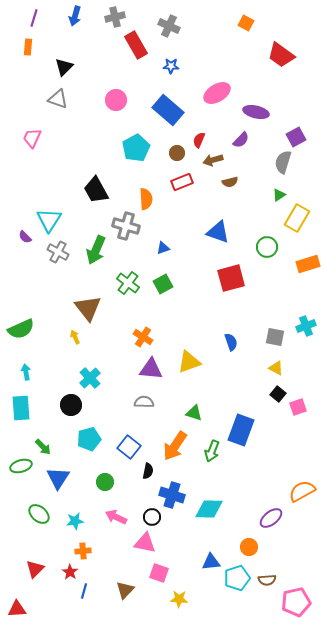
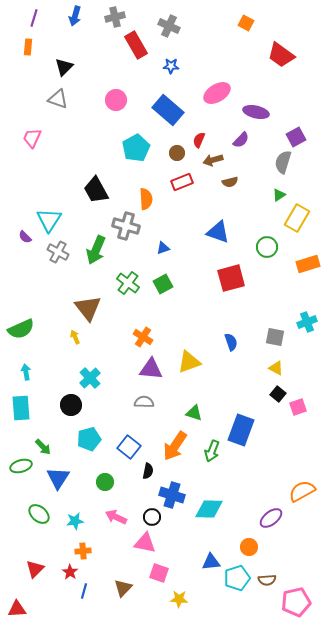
cyan cross at (306, 326): moved 1 px right, 4 px up
brown triangle at (125, 590): moved 2 px left, 2 px up
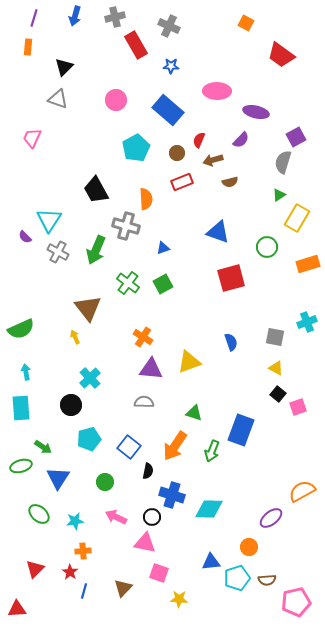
pink ellipse at (217, 93): moved 2 px up; rotated 32 degrees clockwise
green arrow at (43, 447): rotated 12 degrees counterclockwise
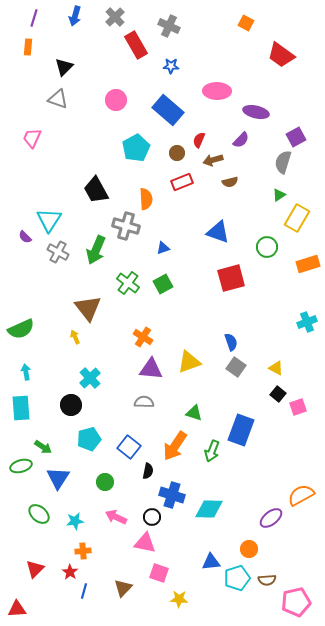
gray cross at (115, 17): rotated 30 degrees counterclockwise
gray square at (275, 337): moved 39 px left, 30 px down; rotated 24 degrees clockwise
orange semicircle at (302, 491): moved 1 px left, 4 px down
orange circle at (249, 547): moved 2 px down
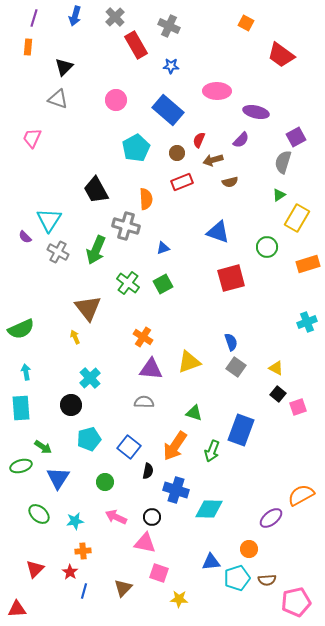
blue cross at (172, 495): moved 4 px right, 5 px up
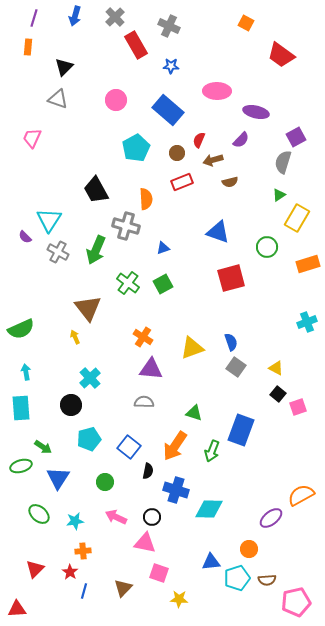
yellow triangle at (189, 362): moved 3 px right, 14 px up
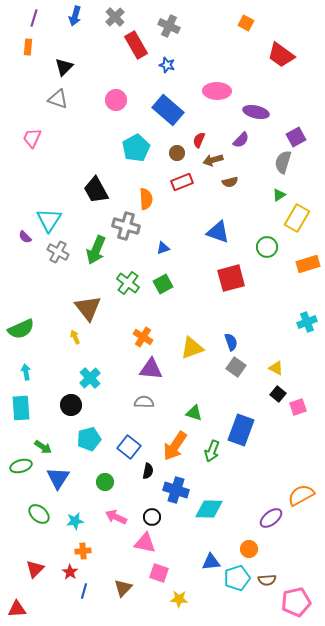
blue star at (171, 66): moved 4 px left, 1 px up; rotated 14 degrees clockwise
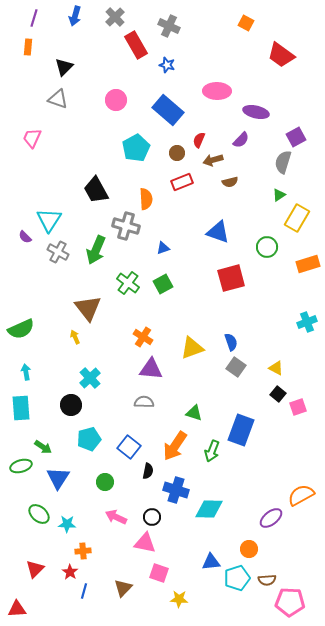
cyan star at (75, 521): moved 8 px left, 3 px down; rotated 12 degrees clockwise
pink pentagon at (296, 602): moved 6 px left; rotated 16 degrees clockwise
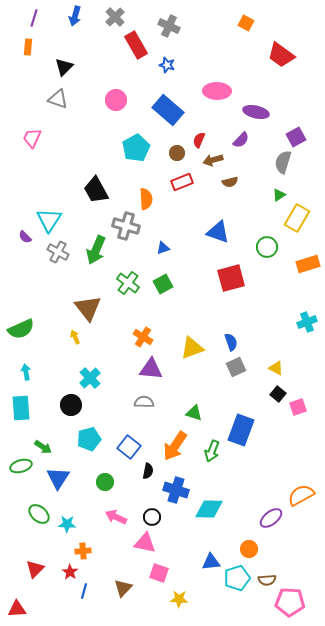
gray square at (236, 367): rotated 30 degrees clockwise
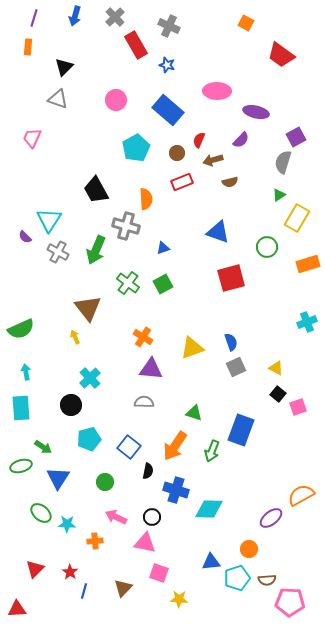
green ellipse at (39, 514): moved 2 px right, 1 px up
orange cross at (83, 551): moved 12 px right, 10 px up
